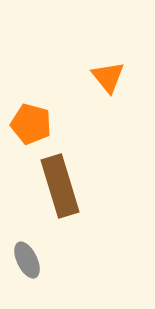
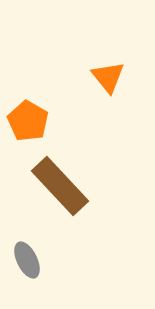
orange pentagon: moved 3 px left, 3 px up; rotated 15 degrees clockwise
brown rectangle: rotated 26 degrees counterclockwise
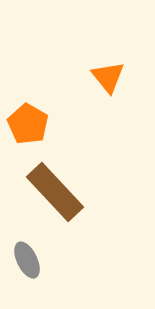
orange pentagon: moved 3 px down
brown rectangle: moved 5 px left, 6 px down
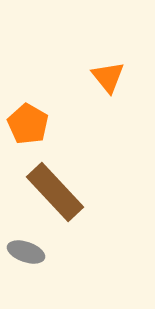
gray ellipse: moved 1 px left, 8 px up; rotated 45 degrees counterclockwise
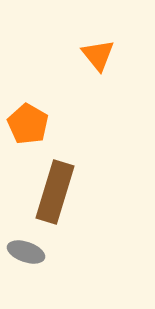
orange triangle: moved 10 px left, 22 px up
brown rectangle: rotated 60 degrees clockwise
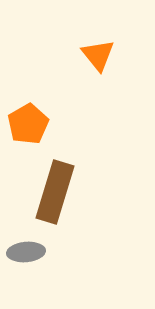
orange pentagon: rotated 12 degrees clockwise
gray ellipse: rotated 24 degrees counterclockwise
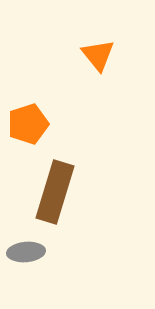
orange pentagon: rotated 12 degrees clockwise
